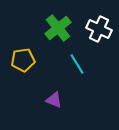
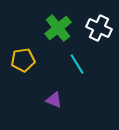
white cross: moved 1 px up
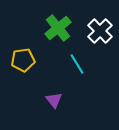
white cross: moved 1 px right, 3 px down; rotated 20 degrees clockwise
purple triangle: rotated 30 degrees clockwise
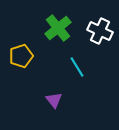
white cross: rotated 20 degrees counterclockwise
yellow pentagon: moved 2 px left, 4 px up; rotated 10 degrees counterclockwise
cyan line: moved 3 px down
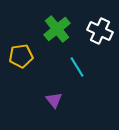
green cross: moved 1 px left, 1 px down
yellow pentagon: rotated 10 degrees clockwise
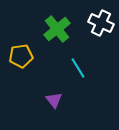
white cross: moved 1 px right, 8 px up
cyan line: moved 1 px right, 1 px down
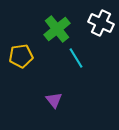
cyan line: moved 2 px left, 10 px up
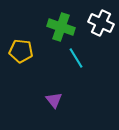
green cross: moved 4 px right, 2 px up; rotated 32 degrees counterclockwise
yellow pentagon: moved 5 px up; rotated 15 degrees clockwise
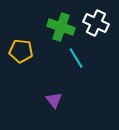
white cross: moved 5 px left
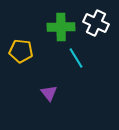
green cross: rotated 20 degrees counterclockwise
purple triangle: moved 5 px left, 7 px up
